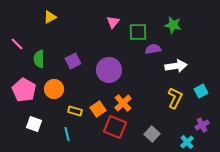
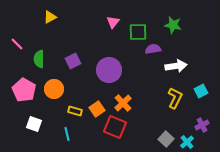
orange square: moved 1 px left
gray square: moved 14 px right, 5 px down
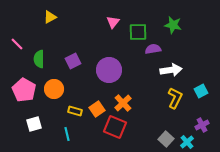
white arrow: moved 5 px left, 4 px down
white square: rotated 35 degrees counterclockwise
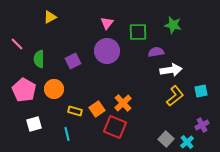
pink triangle: moved 6 px left, 1 px down
purple semicircle: moved 3 px right, 3 px down
purple circle: moved 2 px left, 19 px up
cyan square: rotated 16 degrees clockwise
yellow L-shape: moved 2 px up; rotated 25 degrees clockwise
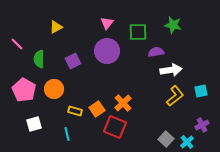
yellow triangle: moved 6 px right, 10 px down
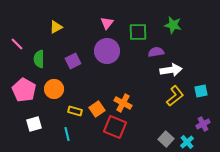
orange cross: rotated 18 degrees counterclockwise
purple cross: moved 1 px right, 1 px up
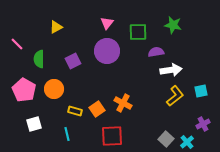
red square: moved 3 px left, 9 px down; rotated 25 degrees counterclockwise
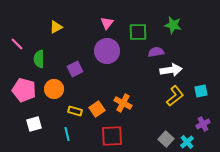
purple square: moved 2 px right, 8 px down
pink pentagon: rotated 15 degrees counterclockwise
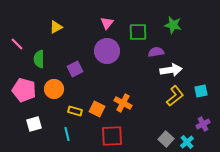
orange square: rotated 28 degrees counterclockwise
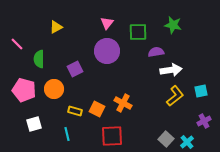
purple cross: moved 1 px right, 3 px up
